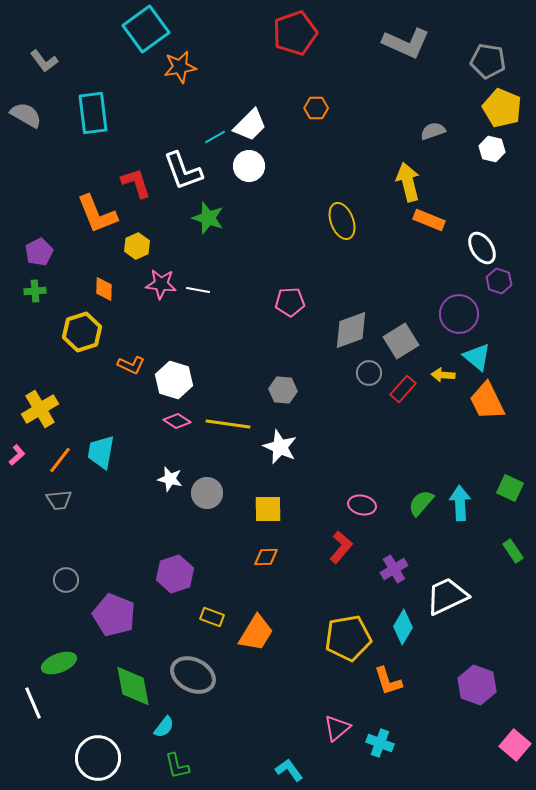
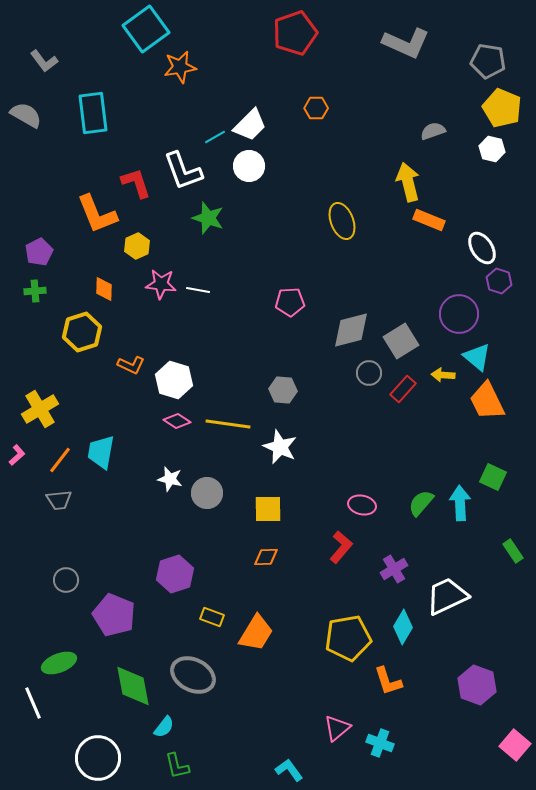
gray diamond at (351, 330): rotated 6 degrees clockwise
green square at (510, 488): moved 17 px left, 11 px up
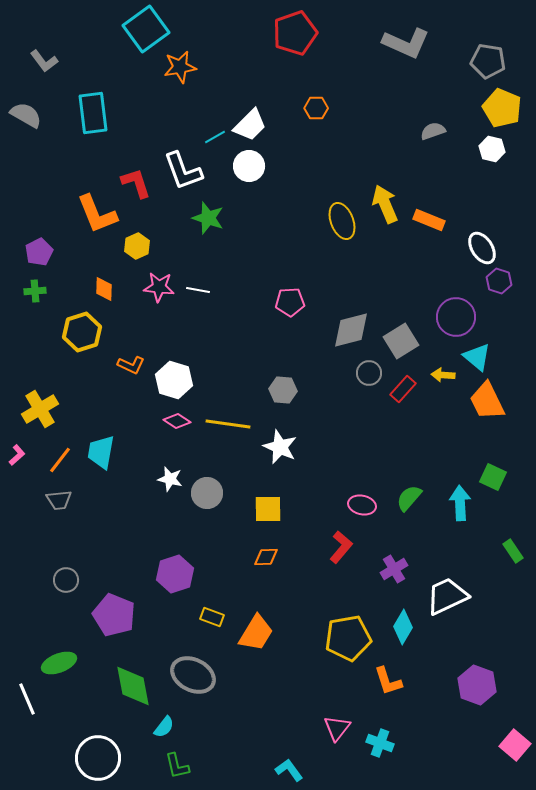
yellow arrow at (408, 182): moved 23 px left, 22 px down; rotated 9 degrees counterclockwise
pink star at (161, 284): moved 2 px left, 3 px down
purple circle at (459, 314): moved 3 px left, 3 px down
green semicircle at (421, 503): moved 12 px left, 5 px up
white line at (33, 703): moved 6 px left, 4 px up
pink triangle at (337, 728): rotated 12 degrees counterclockwise
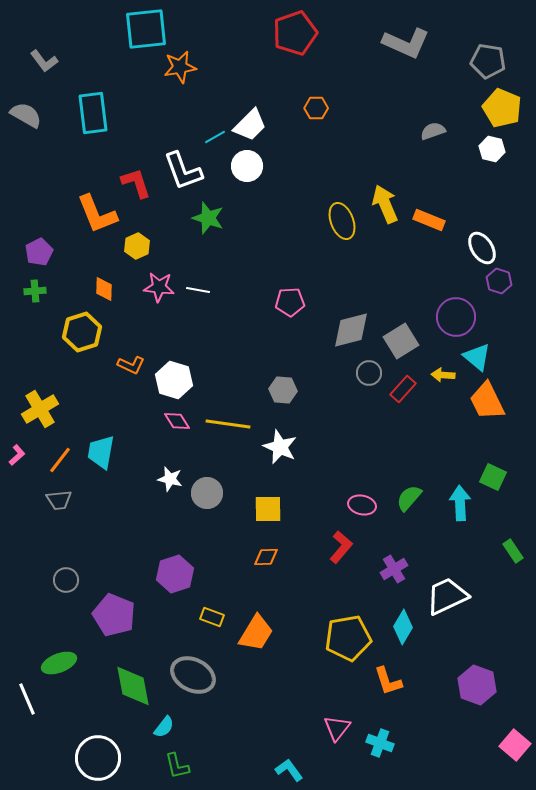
cyan square at (146, 29): rotated 30 degrees clockwise
white circle at (249, 166): moved 2 px left
pink diamond at (177, 421): rotated 24 degrees clockwise
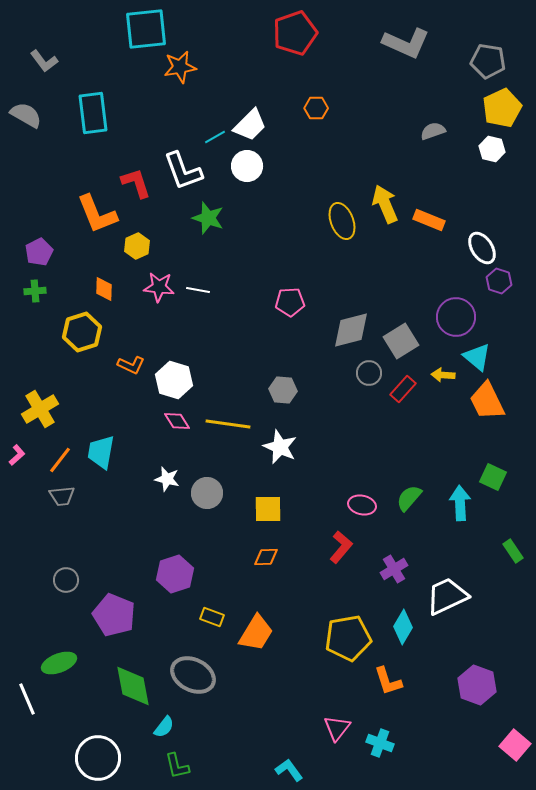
yellow pentagon at (502, 108): rotated 24 degrees clockwise
white star at (170, 479): moved 3 px left
gray trapezoid at (59, 500): moved 3 px right, 4 px up
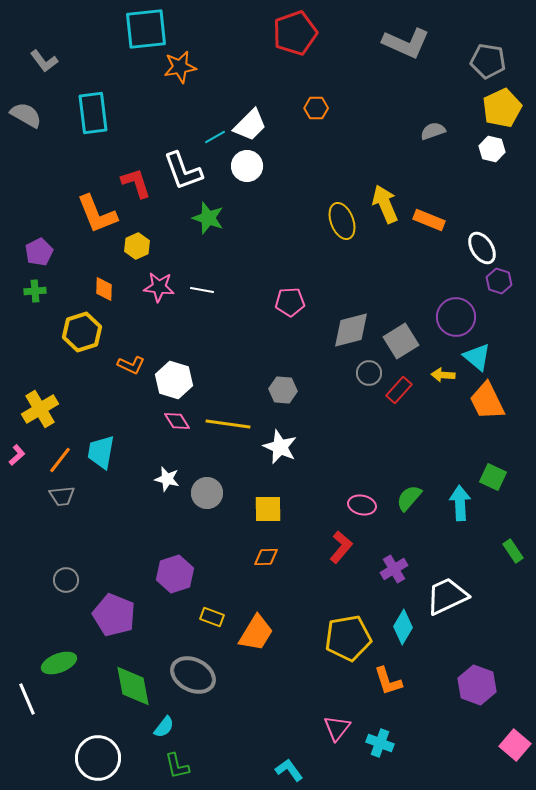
white line at (198, 290): moved 4 px right
red rectangle at (403, 389): moved 4 px left, 1 px down
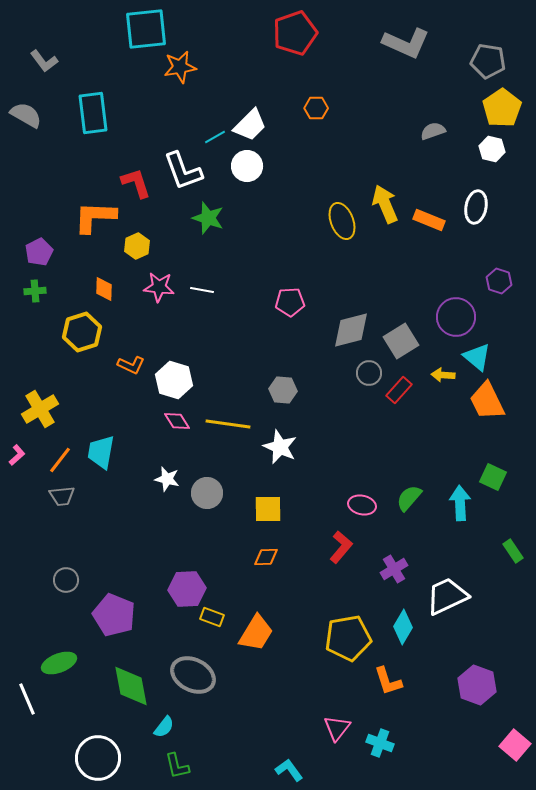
yellow pentagon at (502, 108): rotated 9 degrees counterclockwise
orange L-shape at (97, 214): moved 2 px left, 3 px down; rotated 114 degrees clockwise
white ellipse at (482, 248): moved 6 px left, 41 px up; rotated 44 degrees clockwise
purple hexagon at (175, 574): moved 12 px right, 15 px down; rotated 15 degrees clockwise
green diamond at (133, 686): moved 2 px left
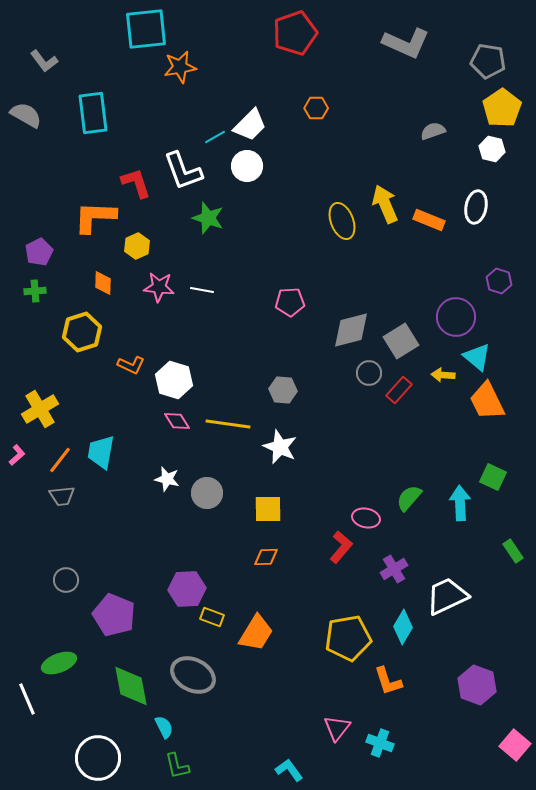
orange diamond at (104, 289): moved 1 px left, 6 px up
pink ellipse at (362, 505): moved 4 px right, 13 px down
cyan semicircle at (164, 727): rotated 65 degrees counterclockwise
